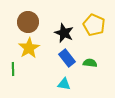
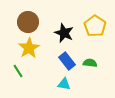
yellow pentagon: moved 1 px right, 1 px down; rotated 10 degrees clockwise
blue rectangle: moved 3 px down
green line: moved 5 px right, 2 px down; rotated 32 degrees counterclockwise
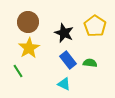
blue rectangle: moved 1 px right, 1 px up
cyan triangle: rotated 16 degrees clockwise
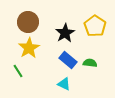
black star: moved 1 px right; rotated 18 degrees clockwise
blue rectangle: rotated 12 degrees counterclockwise
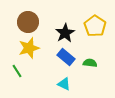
yellow star: rotated 15 degrees clockwise
blue rectangle: moved 2 px left, 3 px up
green line: moved 1 px left
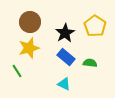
brown circle: moved 2 px right
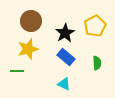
brown circle: moved 1 px right, 1 px up
yellow pentagon: rotated 10 degrees clockwise
yellow star: moved 1 px left, 1 px down
green semicircle: moved 7 px right; rotated 80 degrees clockwise
green line: rotated 56 degrees counterclockwise
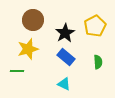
brown circle: moved 2 px right, 1 px up
green semicircle: moved 1 px right, 1 px up
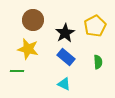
yellow star: rotated 30 degrees clockwise
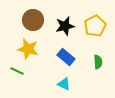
black star: moved 7 px up; rotated 18 degrees clockwise
green line: rotated 24 degrees clockwise
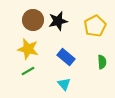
black star: moved 7 px left, 5 px up
green semicircle: moved 4 px right
green line: moved 11 px right; rotated 56 degrees counterclockwise
cyan triangle: rotated 24 degrees clockwise
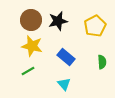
brown circle: moved 2 px left
yellow star: moved 4 px right, 3 px up
